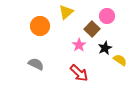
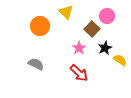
yellow triangle: rotated 35 degrees counterclockwise
pink star: moved 3 px down
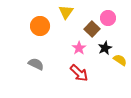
yellow triangle: rotated 21 degrees clockwise
pink circle: moved 1 px right, 2 px down
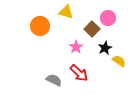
yellow triangle: rotated 49 degrees counterclockwise
pink star: moved 3 px left, 1 px up
yellow semicircle: moved 1 px left, 1 px down
gray semicircle: moved 18 px right, 16 px down
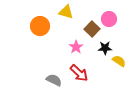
pink circle: moved 1 px right, 1 px down
black star: rotated 24 degrees clockwise
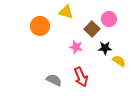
pink star: rotated 24 degrees counterclockwise
red arrow: moved 2 px right, 4 px down; rotated 24 degrees clockwise
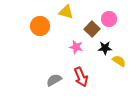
gray semicircle: rotated 56 degrees counterclockwise
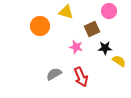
pink circle: moved 8 px up
brown square: rotated 21 degrees clockwise
gray semicircle: moved 6 px up
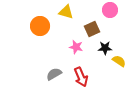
pink circle: moved 1 px right, 1 px up
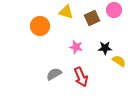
pink circle: moved 4 px right
brown square: moved 11 px up
